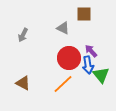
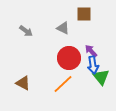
gray arrow: moved 3 px right, 4 px up; rotated 80 degrees counterclockwise
blue arrow: moved 5 px right
green triangle: moved 2 px down
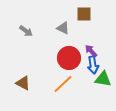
green triangle: moved 2 px right, 2 px down; rotated 42 degrees counterclockwise
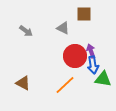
purple arrow: rotated 24 degrees clockwise
red circle: moved 6 px right, 2 px up
orange line: moved 2 px right, 1 px down
